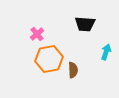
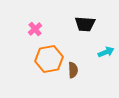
pink cross: moved 2 px left, 5 px up
cyan arrow: rotated 49 degrees clockwise
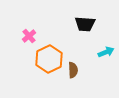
pink cross: moved 6 px left, 7 px down
orange hexagon: rotated 16 degrees counterclockwise
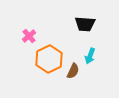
cyan arrow: moved 16 px left, 4 px down; rotated 133 degrees clockwise
brown semicircle: moved 1 px down; rotated 28 degrees clockwise
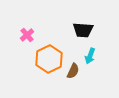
black trapezoid: moved 2 px left, 6 px down
pink cross: moved 2 px left, 1 px up
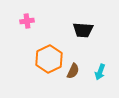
pink cross: moved 14 px up; rotated 32 degrees clockwise
cyan arrow: moved 10 px right, 16 px down
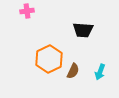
pink cross: moved 10 px up
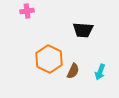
orange hexagon: rotated 8 degrees counterclockwise
